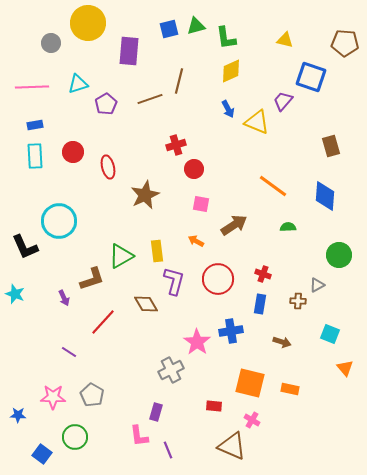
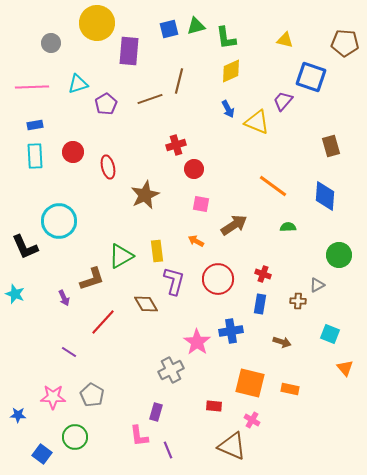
yellow circle at (88, 23): moved 9 px right
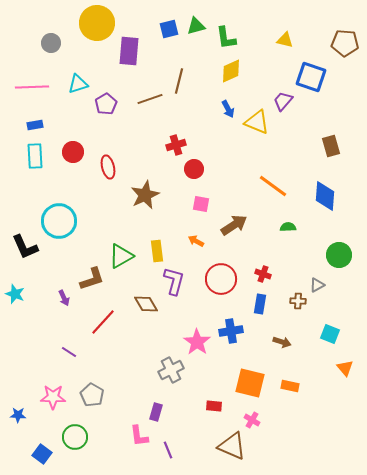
red circle at (218, 279): moved 3 px right
orange rectangle at (290, 389): moved 3 px up
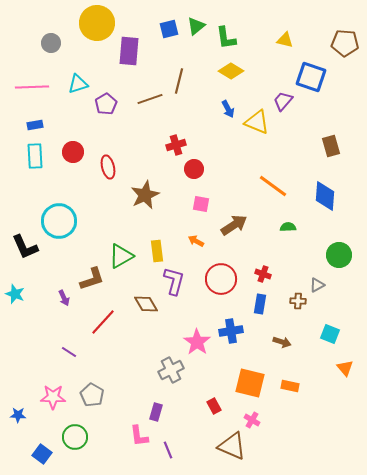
green triangle at (196, 26): rotated 24 degrees counterclockwise
yellow diamond at (231, 71): rotated 55 degrees clockwise
red rectangle at (214, 406): rotated 56 degrees clockwise
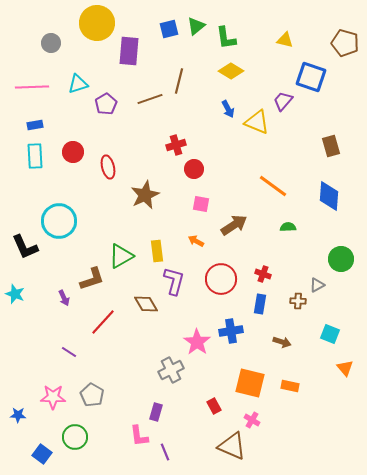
brown pentagon at (345, 43): rotated 12 degrees clockwise
blue diamond at (325, 196): moved 4 px right
green circle at (339, 255): moved 2 px right, 4 px down
purple line at (168, 450): moved 3 px left, 2 px down
